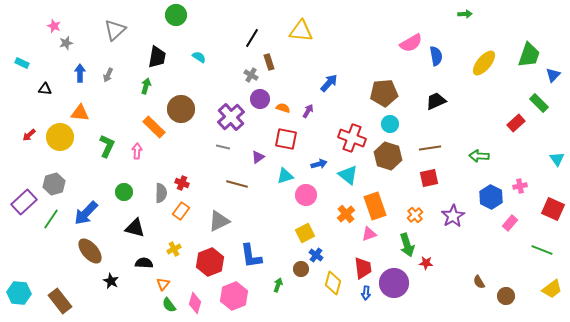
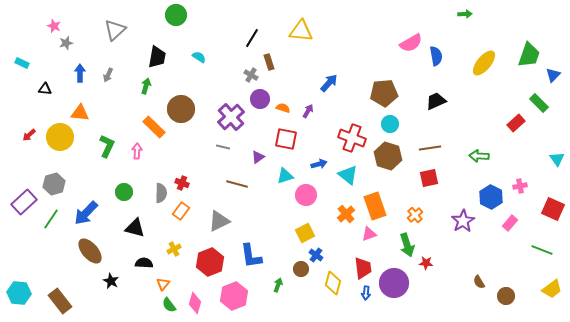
purple star at (453, 216): moved 10 px right, 5 px down
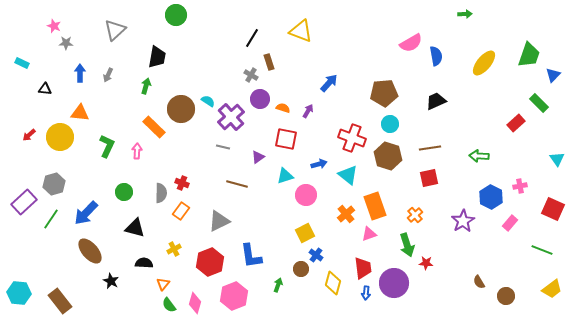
yellow triangle at (301, 31): rotated 15 degrees clockwise
gray star at (66, 43): rotated 16 degrees clockwise
cyan semicircle at (199, 57): moved 9 px right, 44 px down
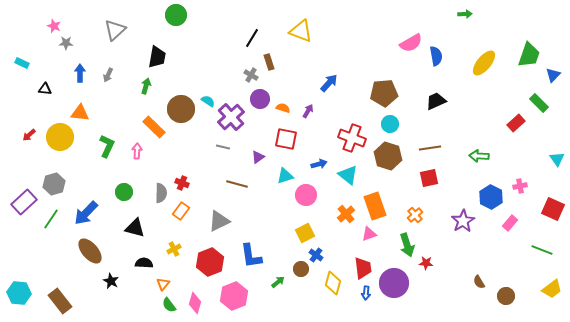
green arrow at (278, 285): moved 3 px up; rotated 32 degrees clockwise
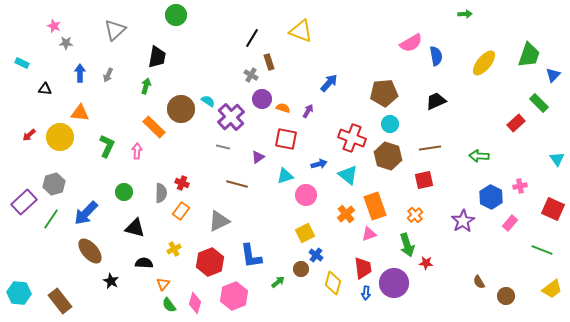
purple circle at (260, 99): moved 2 px right
red square at (429, 178): moved 5 px left, 2 px down
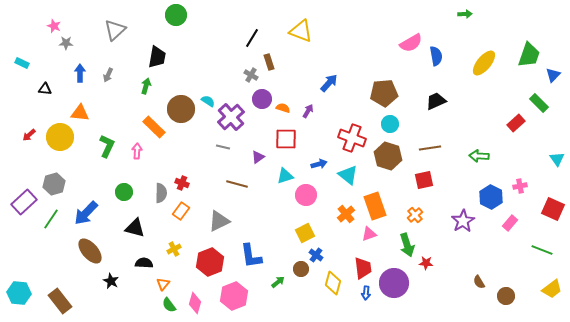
red square at (286, 139): rotated 10 degrees counterclockwise
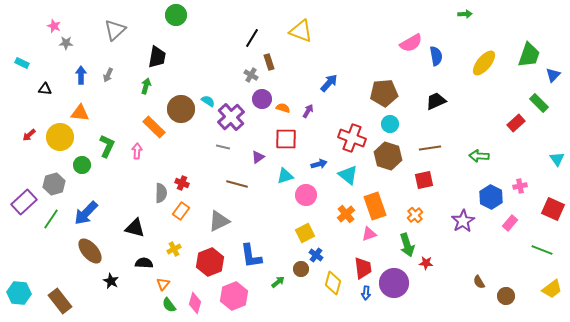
blue arrow at (80, 73): moved 1 px right, 2 px down
green circle at (124, 192): moved 42 px left, 27 px up
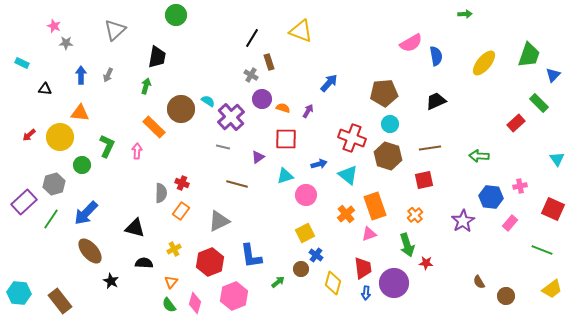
blue hexagon at (491, 197): rotated 20 degrees counterclockwise
orange triangle at (163, 284): moved 8 px right, 2 px up
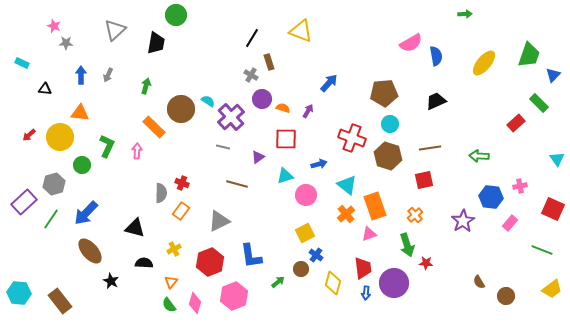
black trapezoid at (157, 57): moved 1 px left, 14 px up
cyan triangle at (348, 175): moved 1 px left, 10 px down
